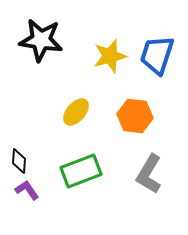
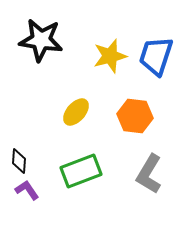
blue trapezoid: moved 1 px left, 1 px down
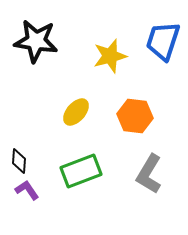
black star: moved 5 px left, 1 px down
blue trapezoid: moved 7 px right, 15 px up
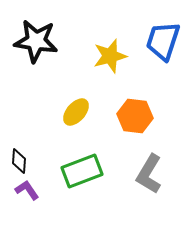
green rectangle: moved 1 px right
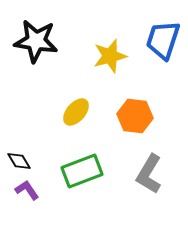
blue trapezoid: moved 1 px up
black diamond: rotated 35 degrees counterclockwise
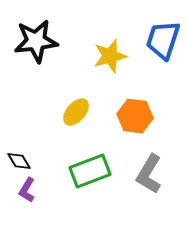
black star: rotated 15 degrees counterclockwise
green rectangle: moved 8 px right
purple L-shape: rotated 115 degrees counterclockwise
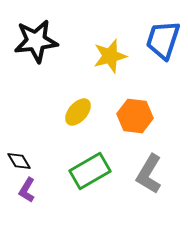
yellow ellipse: moved 2 px right
green rectangle: rotated 9 degrees counterclockwise
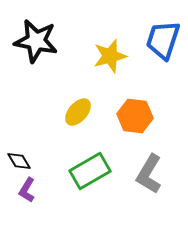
black star: rotated 18 degrees clockwise
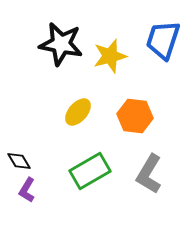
black star: moved 25 px right, 3 px down
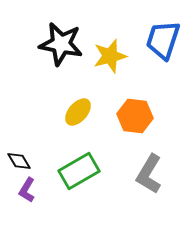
green rectangle: moved 11 px left
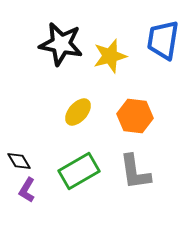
blue trapezoid: rotated 9 degrees counterclockwise
gray L-shape: moved 14 px left, 2 px up; rotated 39 degrees counterclockwise
